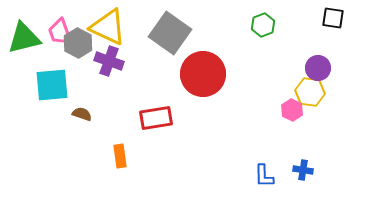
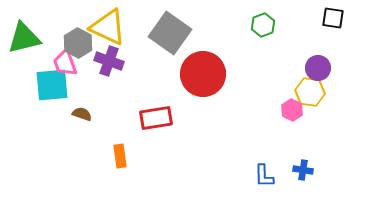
pink trapezoid: moved 5 px right, 31 px down
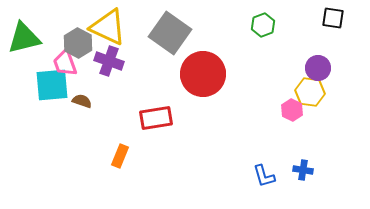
brown semicircle: moved 13 px up
orange rectangle: rotated 30 degrees clockwise
blue L-shape: rotated 15 degrees counterclockwise
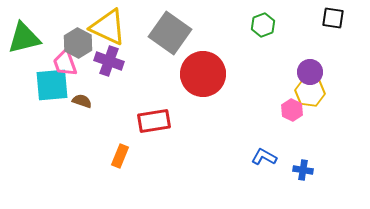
purple circle: moved 8 px left, 4 px down
red rectangle: moved 2 px left, 3 px down
blue L-shape: moved 19 px up; rotated 135 degrees clockwise
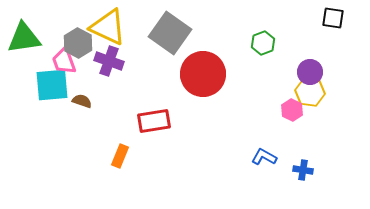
green hexagon: moved 18 px down
green triangle: rotated 6 degrees clockwise
pink trapezoid: moved 1 px left, 2 px up
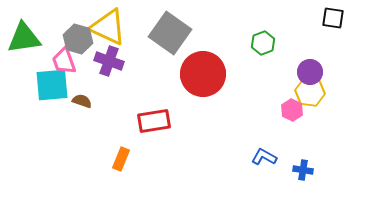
gray hexagon: moved 4 px up; rotated 12 degrees counterclockwise
orange rectangle: moved 1 px right, 3 px down
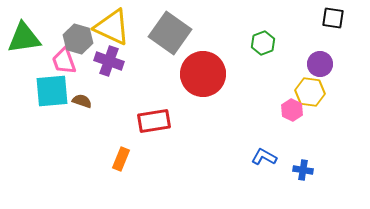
yellow triangle: moved 4 px right
purple circle: moved 10 px right, 8 px up
cyan square: moved 6 px down
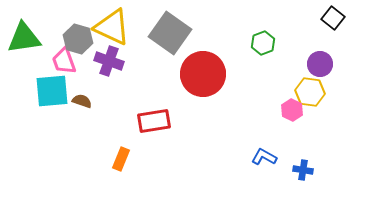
black square: rotated 30 degrees clockwise
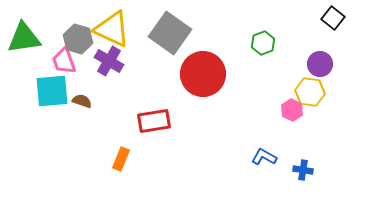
yellow triangle: moved 2 px down
purple cross: rotated 12 degrees clockwise
